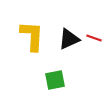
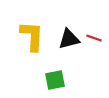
black triangle: rotated 10 degrees clockwise
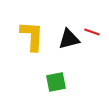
red line: moved 2 px left, 6 px up
green square: moved 1 px right, 2 px down
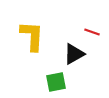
black triangle: moved 5 px right, 15 px down; rotated 15 degrees counterclockwise
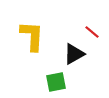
red line: rotated 21 degrees clockwise
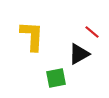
black triangle: moved 5 px right
green square: moved 4 px up
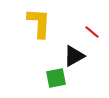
yellow L-shape: moved 7 px right, 13 px up
black triangle: moved 5 px left, 2 px down
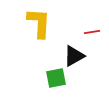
red line: rotated 49 degrees counterclockwise
